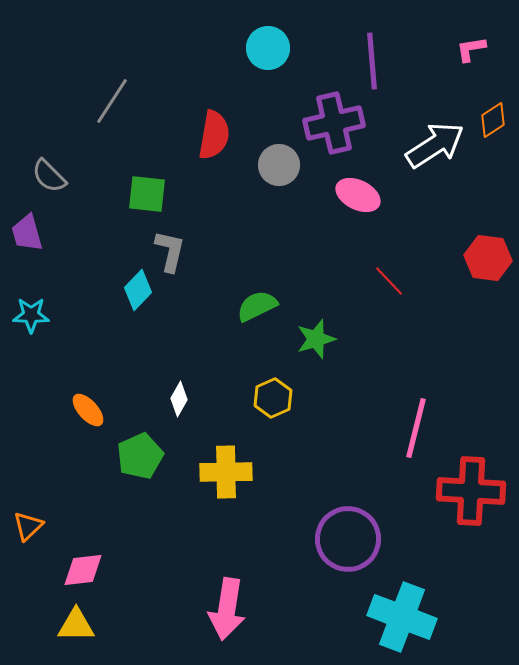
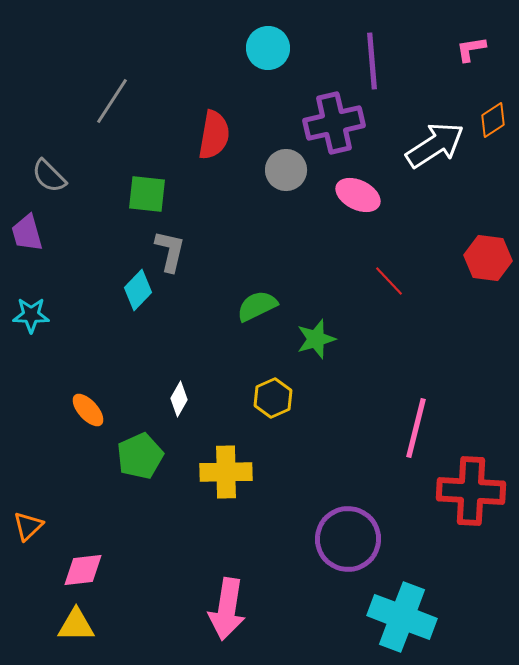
gray circle: moved 7 px right, 5 px down
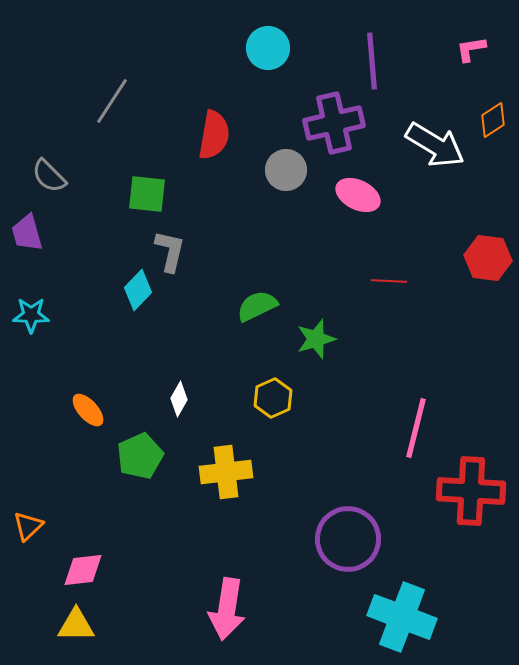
white arrow: rotated 64 degrees clockwise
red line: rotated 44 degrees counterclockwise
yellow cross: rotated 6 degrees counterclockwise
